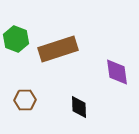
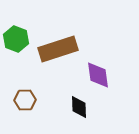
purple diamond: moved 19 px left, 3 px down
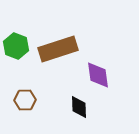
green hexagon: moved 7 px down
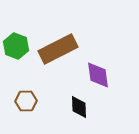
brown rectangle: rotated 9 degrees counterclockwise
brown hexagon: moved 1 px right, 1 px down
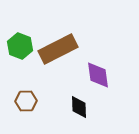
green hexagon: moved 4 px right
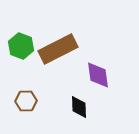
green hexagon: moved 1 px right
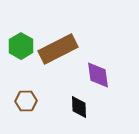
green hexagon: rotated 10 degrees clockwise
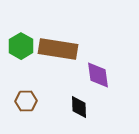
brown rectangle: rotated 36 degrees clockwise
